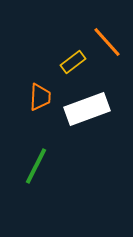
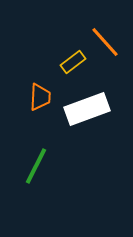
orange line: moved 2 px left
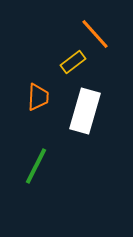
orange line: moved 10 px left, 8 px up
orange trapezoid: moved 2 px left
white rectangle: moved 2 px left, 2 px down; rotated 54 degrees counterclockwise
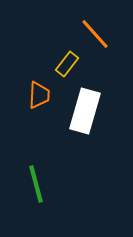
yellow rectangle: moved 6 px left, 2 px down; rotated 15 degrees counterclockwise
orange trapezoid: moved 1 px right, 2 px up
green line: moved 18 px down; rotated 42 degrees counterclockwise
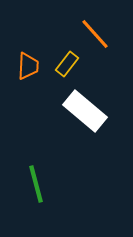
orange trapezoid: moved 11 px left, 29 px up
white rectangle: rotated 66 degrees counterclockwise
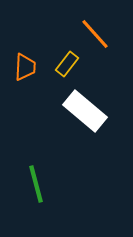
orange trapezoid: moved 3 px left, 1 px down
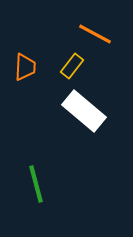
orange line: rotated 20 degrees counterclockwise
yellow rectangle: moved 5 px right, 2 px down
white rectangle: moved 1 px left
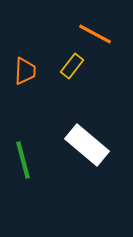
orange trapezoid: moved 4 px down
white rectangle: moved 3 px right, 34 px down
green line: moved 13 px left, 24 px up
